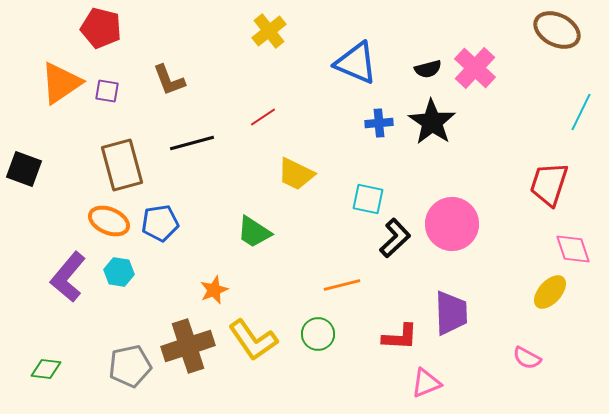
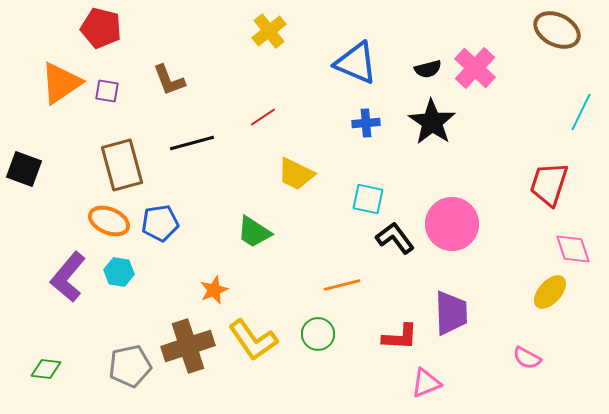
blue cross: moved 13 px left
black L-shape: rotated 84 degrees counterclockwise
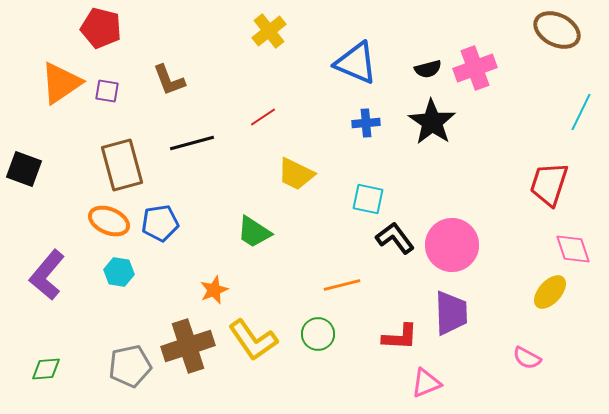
pink cross: rotated 27 degrees clockwise
pink circle: moved 21 px down
purple L-shape: moved 21 px left, 2 px up
green diamond: rotated 12 degrees counterclockwise
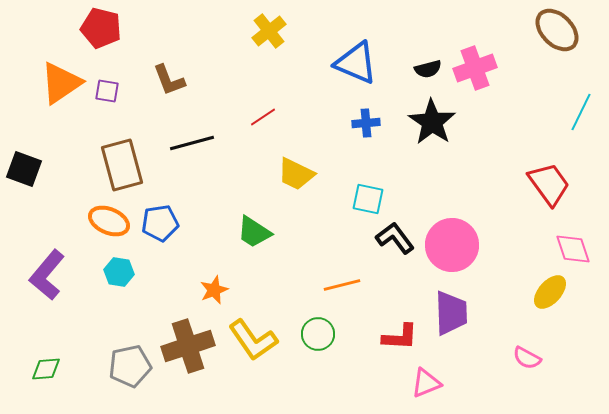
brown ellipse: rotated 18 degrees clockwise
red trapezoid: rotated 126 degrees clockwise
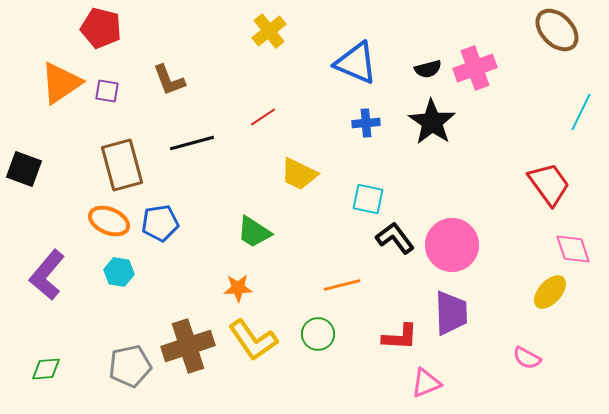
yellow trapezoid: moved 3 px right
orange star: moved 24 px right, 2 px up; rotated 20 degrees clockwise
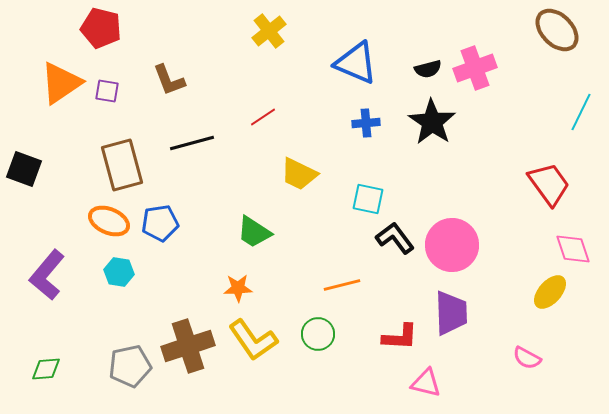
pink triangle: rotated 36 degrees clockwise
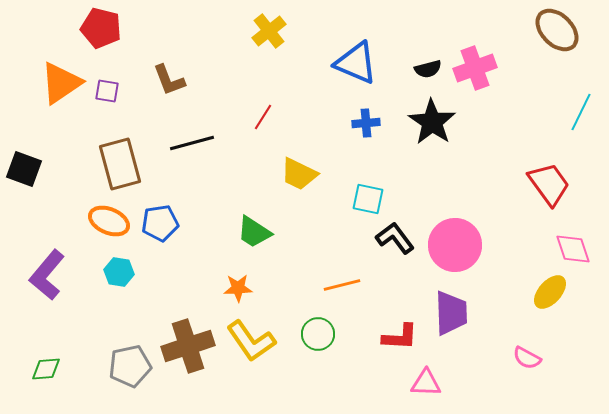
red line: rotated 24 degrees counterclockwise
brown rectangle: moved 2 px left, 1 px up
pink circle: moved 3 px right
yellow L-shape: moved 2 px left, 1 px down
pink triangle: rotated 12 degrees counterclockwise
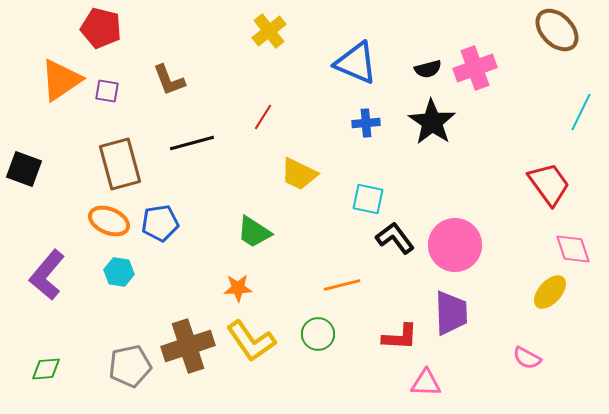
orange triangle: moved 3 px up
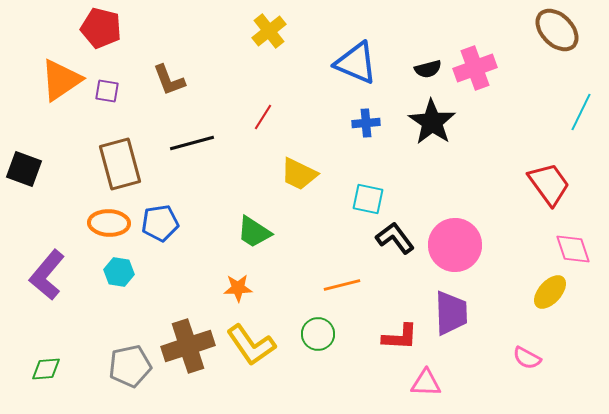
orange ellipse: moved 2 px down; rotated 21 degrees counterclockwise
yellow L-shape: moved 4 px down
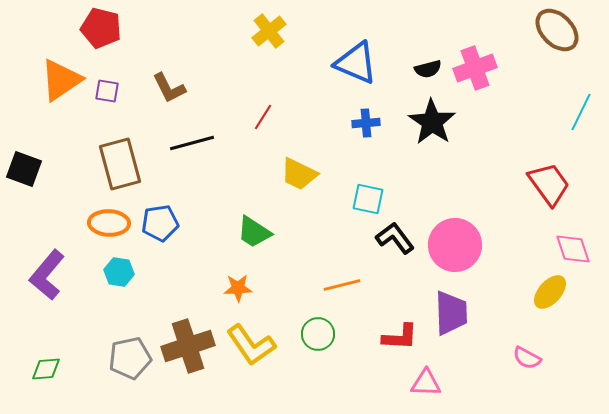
brown L-shape: moved 8 px down; rotated 6 degrees counterclockwise
gray pentagon: moved 8 px up
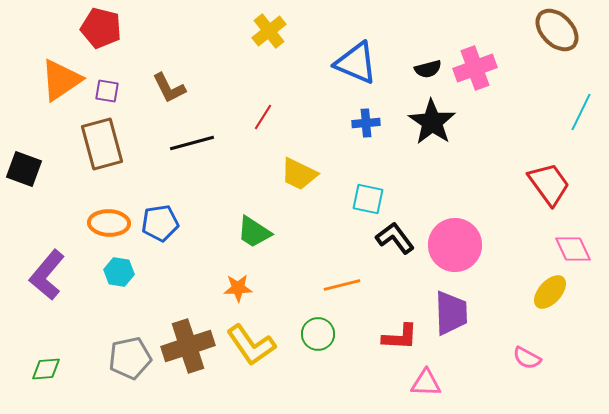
brown rectangle: moved 18 px left, 20 px up
pink diamond: rotated 6 degrees counterclockwise
